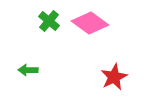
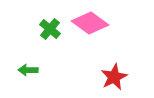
green cross: moved 1 px right, 8 px down
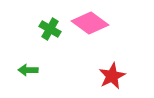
green cross: rotated 10 degrees counterclockwise
red star: moved 2 px left, 1 px up
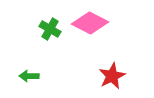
pink diamond: rotated 9 degrees counterclockwise
green arrow: moved 1 px right, 6 px down
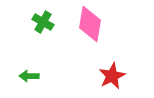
pink diamond: moved 1 px down; rotated 72 degrees clockwise
green cross: moved 7 px left, 7 px up
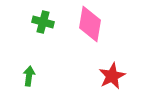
green cross: rotated 15 degrees counterclockwise
green arrow: rotated 96 degrees clockwise
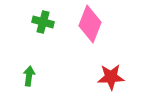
pink diamond: rotated 12 degrees clockwise
red star: moved 1 px left, 1 px down; rotated 24 degrees clockwise
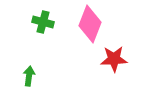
red star: moved 3 px right, 18 px up
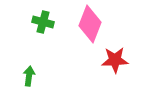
red star: moved 1 px right, 1 px down
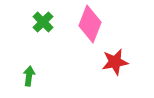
green cross: rotated 30 degrees clockwise
red star: moved 2 px down; rotated 8 degrees counterclockwise
